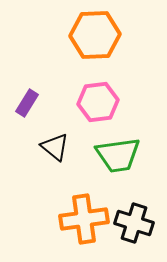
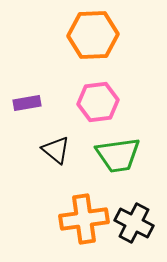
orange hexagon: moved 2 px left
purple rectangle: rotated 48 degrees clockwise
black triangle: moved 1 px right, 3 px down
black cross: rotated 9 degrees clockwise
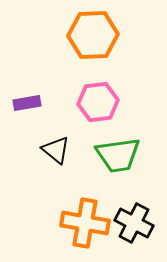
orange cross: moved 1 px right, 4 px down; rotated 18 degrees clockwise
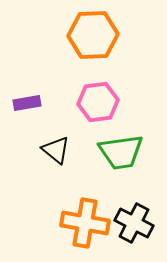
green trapezoid: moved 3 px right, 3 px up
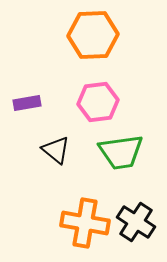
black cross: moved 2 px right, 1 px up; rotated 6 degrees clockwise
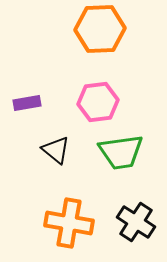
orange hexagon: moved 7 px right, 6 px up
orange cross: moved 16 px left
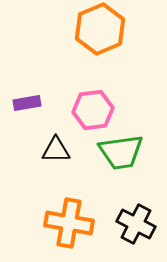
orange hexagon: rotated 21 degrees counterclockwise
pink hexagon: moved 5 px left, 8 px down
black triangle: rotated 40 degrees counterclockwise
black cross: moved 2 px down; rotated 6 degrees counterclockwise
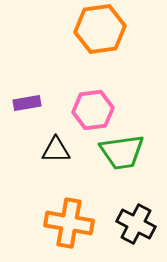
orange hexagon: rotated 15 degrees clockwise
green trapezoid: moved 1 px right
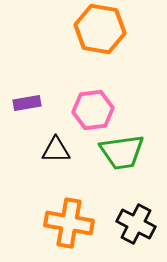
orange hexagon: rotated 18 degrees clockwise
